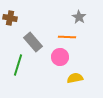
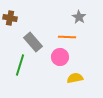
green line: moved 2 px right
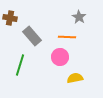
gray rectangle: moved 1 px left, 6 px up
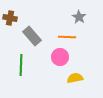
green line: moved 1 px right; rotated 15 degrees counterclockwise
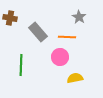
gray rectangle: moved 6 px right, 4 px up
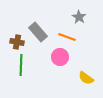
brown cross: moved 7 px right, 24 px down
orange line: rotated 18 degrees clockwise
yellow semicircle: moved 11 px right; rotated 133 degrees counterclockwise
